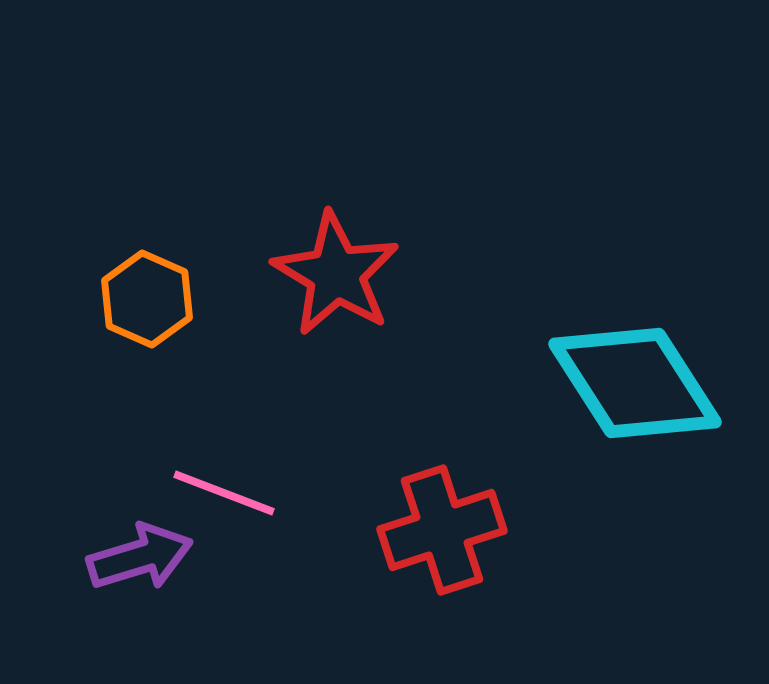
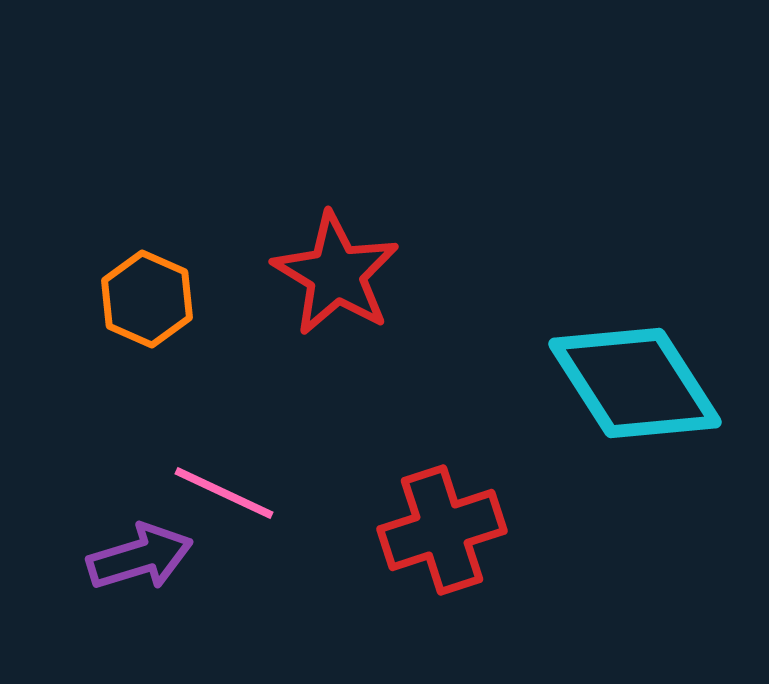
pink line: rotated 4 degrees clockwise
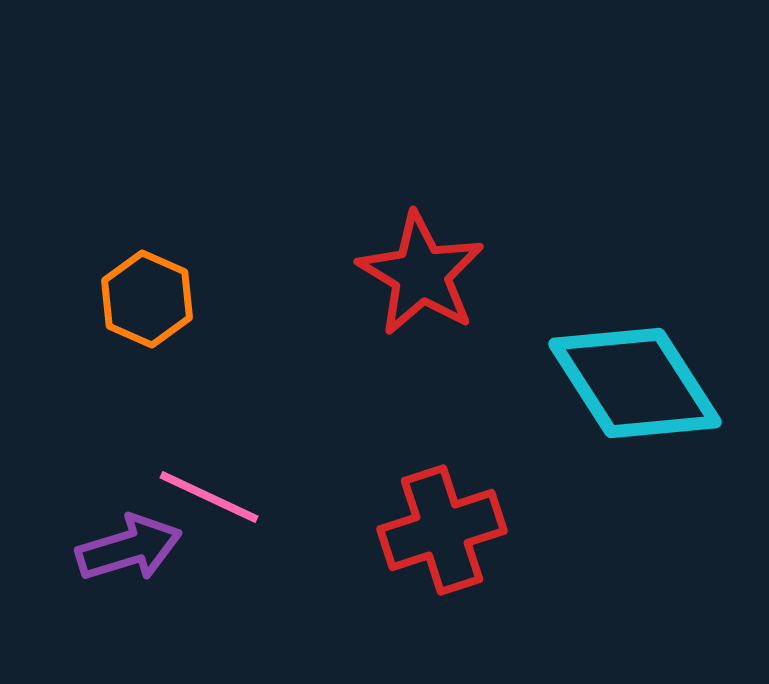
red star: moved 85 px right
pink line: moved 15 px left, 4 px down
purple arrow: moved 11 px left, 9 px up
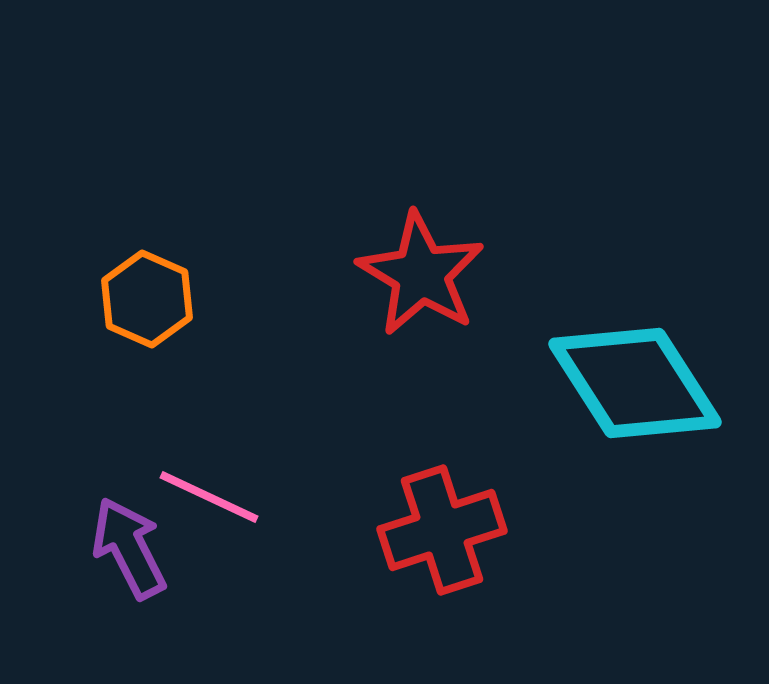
purple arrow: rotated 100 degrees counterclockwise
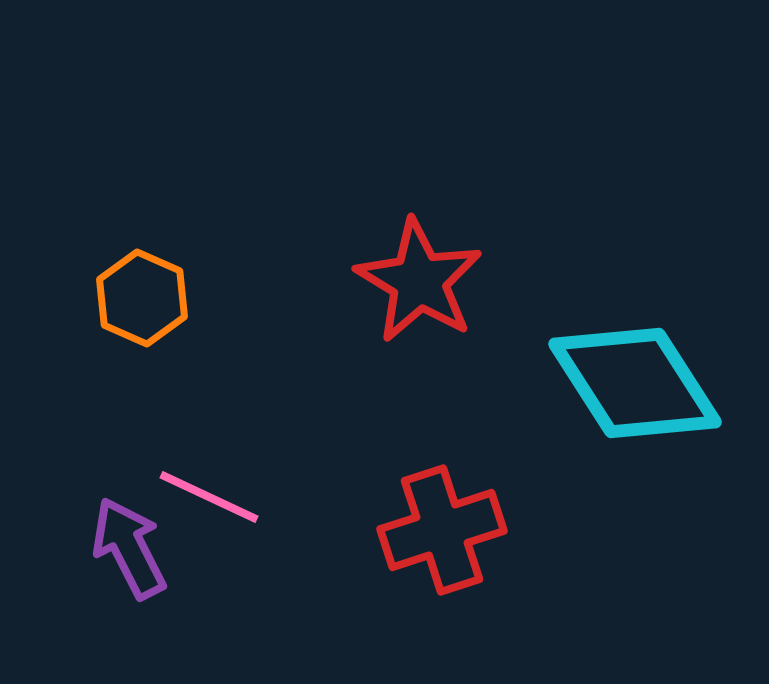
red star: moved 2 px left, 7 px down
orange hexagon: moved 5 px left, 1 px up
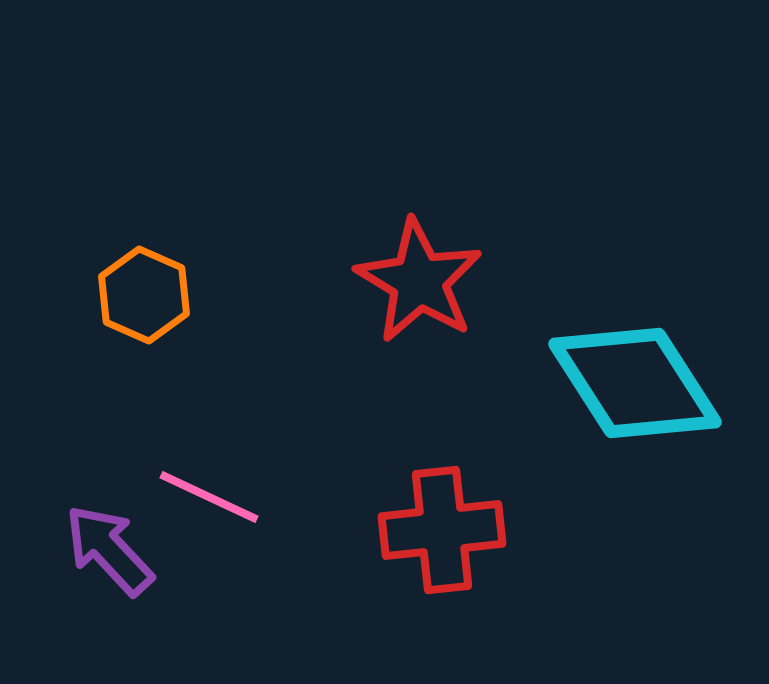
orange hexagon: moved 2 px right, 3 px up
red cross: rotated 12 degrees clockwise
purple arrow: moved 20 px left, 2 px down; rotated 16 degrees counterclockwise
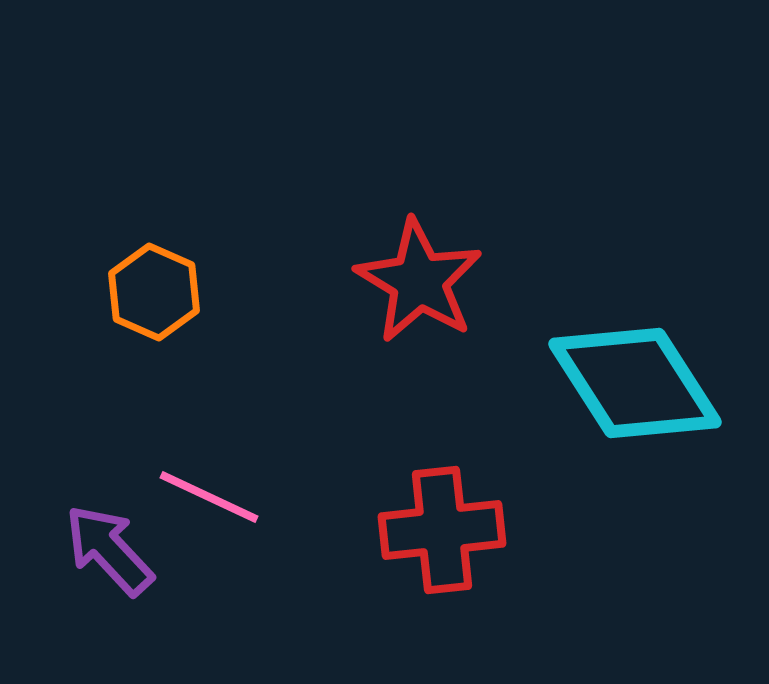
orange hexagon: moved 10 px right, 3 px up
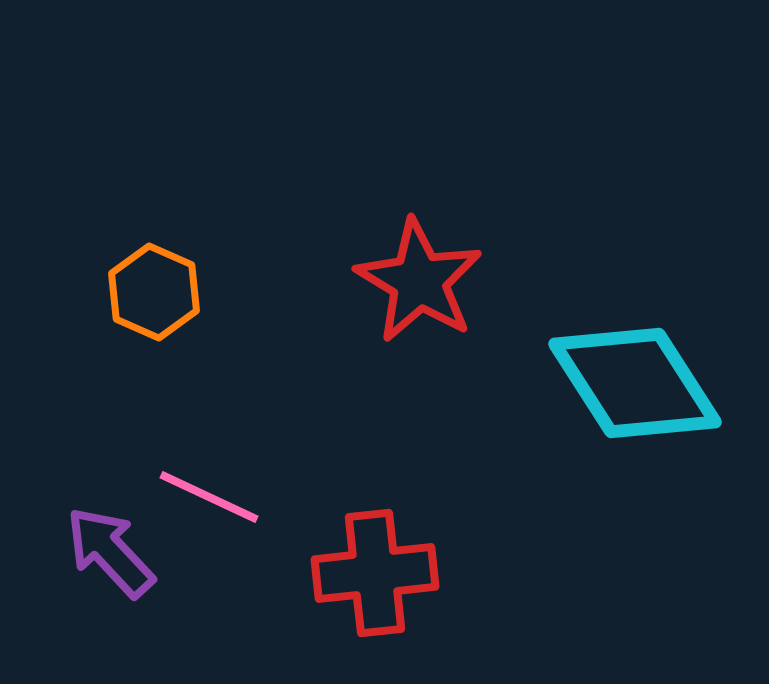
red cross: moved 67 px left, 43 px down
purple arrow: moved 1 px right, 2 px down
